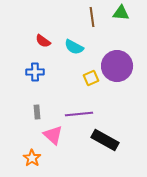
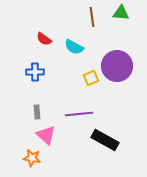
red semicircle: moved 1 px right, 2 px up
pink triangle: moved 7 px left
orange star: rotated 24 degrees counterclockwise
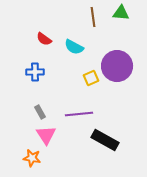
brown line: moved 1 px right
gray rectangle: moved 3 px right; rotated 24 degrees counterclockwise
pink triangle: rotated 15 degrees clockwise
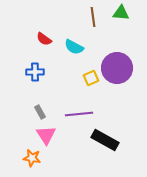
purple circle: moved 2 px down
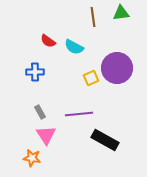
green triangle: rotated 12 degrees counterclockwise
red semicircle: moved 4 px right, 2 px down
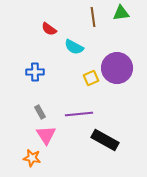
red semicircle: moved 1 px right, 12 px up
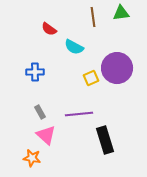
pink triangle: rotated 15 degrees counterclockwise
black rectangle: rotated 44 degrees clockwise
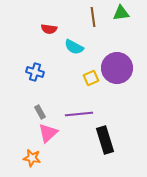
red semicircle: rotated 28 degrees counterclockwise
blue cross: rotated 18 degrees clockwise
pink triangle: moved 2 px right, 2 px up; rotated 35 degrees clockwise
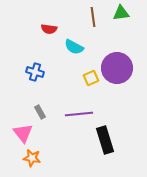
pink triangle: moved 25 px left; rotated 25 degrees counterclockwise
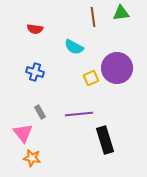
red semicircle: moved 14 px left
